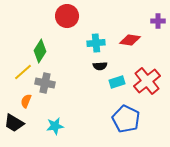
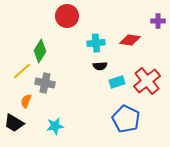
yellow line: moved 1 px left, 1 px up
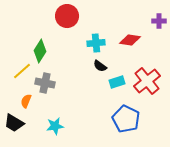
purple cross: moved 1 px right
black semicircle: rotated 40 degrees clockwise
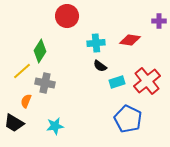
blue pentagon: moved 2 px right
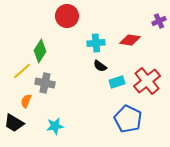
purple cross: rotated 24 degrees counterclockwise
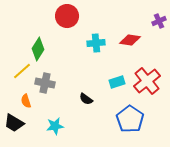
green diamond: moved 2 px left, 2 px up
black semicircle: moved 14 px left, 33 px down
orange semicircle: rotated 40 degrees counterclockwise
blue pentagon: moved 2 px right; rotated 8 degrees clockwise
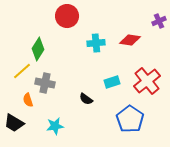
cyan rectangle: moved 5 px left
orange semicircle: moved 2 px right, 1 px up
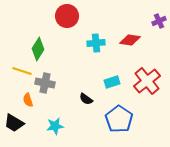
yellow line: rotated 60 degrees clockwise
blue pentagon: moved 11 px left
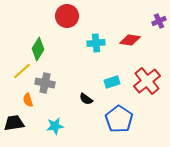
yellow line: rotated 60 degrees counterclockwise
black trapezoid: rotated 140 degrees clockwise
